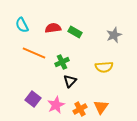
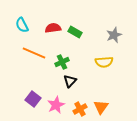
yellow semicircle: moved 5 px up
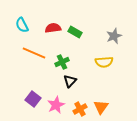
gray star: moved 1 px down
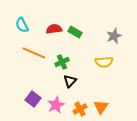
red semicircle: moved 1 px right, 1 px down
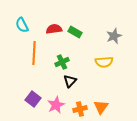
orange line: rotated 70 degrees clockwise
orange cross: rotated 16 degrees clockwise
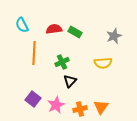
yellow semicircle: moved 1 px left, 1 px down
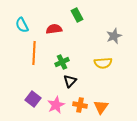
green rectangle: moved 2 px right, 17 px up; rotated 32 degrees clockwise
orange cross: moved 4 px up; rotated 24 degrees clockwise
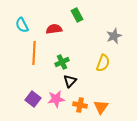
yellow semicircle: rotated 66 degrees counterclockwise
pink star: moved 6 px up; rotated 18 degrees clockwise
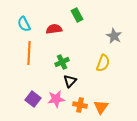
cyan semicircle: moved 2 px right, 1 px up
gray star: rotated 21 degrees counterclockwise
orange line: moved 5 px left
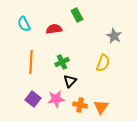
orange line: moved 2 px right, 9 px down
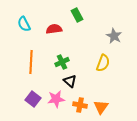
black triangle: rotated 32 degrees counterclockwise
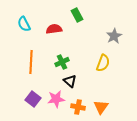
gray star: rotated 14 degrees clockwise
orange cross: moved 2 px left, 2 px down
